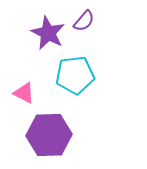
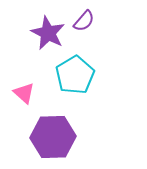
cyan pentagon: rotated 24 degrees counterclockwise
pink triangle: rotated 15 degrees clockwise
purple hexagon: moved 4 px right, 2 px down
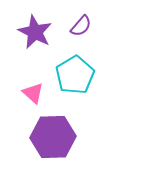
purple semicircle: moved 3 px left, 5 px down
purple star: moved 13 px left, 1 px up
pink triangle: moved 9 px right
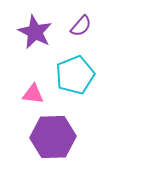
cyan pentagon: rotated 9 degrees clockwise
pink triangle: moved 1 px down; rotated 35 degrees counterclockwise
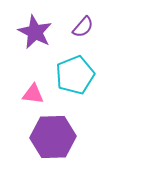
purple semicircle: moved 2 px right, 1 px down
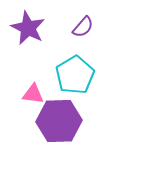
purple star: moved 7 px left, 4 px up
cyan pentagon: rotated 9 degrees counterclockwise
purple hexagon: moved 6 px right, 16 px up
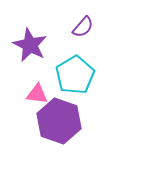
purple star: moved 2 px right, 17 px down
pink triangle: moved 4 px right
purple hexagon: rotated 21 degrees clockwise
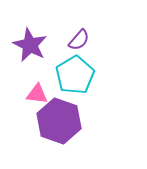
purple semicircle: moved 4 px left, 13 px down
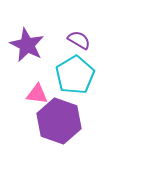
purple semicircle: rotated 100 degrees counterclockwise
purple star: moved 3 px left
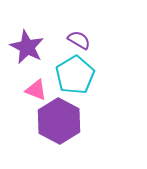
purple star: moved 2 px down
pink triangle: moved 1 px left, 4 px up; rotated 15 degrees clockwise
purple hexagon: rotated 9 degrees clockwise
